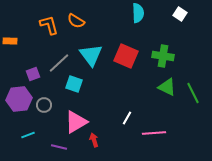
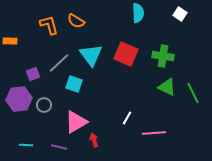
red square: moved 2 px up
cyan line: moved 2 px left, 10 px down; rotated 24 degrees clockwise
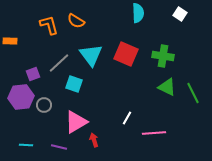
purple hexagon: moved 2 px right, 2 px up
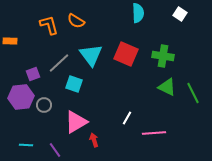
purple line: moved 4 px left, 3 px down; rotated 42 degrees clockwise
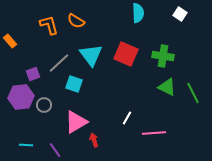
orange rectangle: rotated 48 degrees clockwise
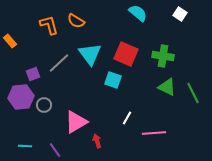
cyan semicircle: rotated 48 degrees counterclockwise
cyan triangle: moved 1 px left, 1 px up
cyan square: moved 39 px right, 4 px up
red arrow: moved 3 px right, 1 px down
cyan line: moved 1 px left, 1 px down
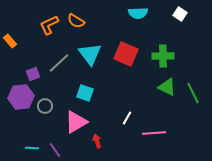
cyan semicircle: rotated 138 degrees clockwise
orange L-shape: rotated 100 degrees counterclockwise
green cross: rotated 10 degrees counterclockwise
cyan square: moved 28 px left, 13 px down
gray circle: moved 1 px right, 1 px down
cyan line: moved 7 px right, 2 px down
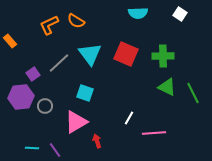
purple square: rotated 16 degrees counterclockwise
white line: moved 2 px right
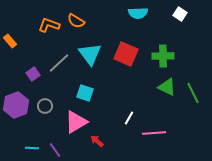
orange L-shape: rotated 45 degrees clockwise
purple hexagon: moved 5 px left, 8 px down; rotated 15 degrees counterclockwise
red arrow: rotated 32 degrees counterclockwise
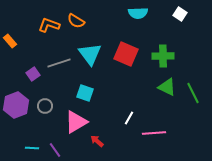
gray line: rotated 25 degrees clockwise
